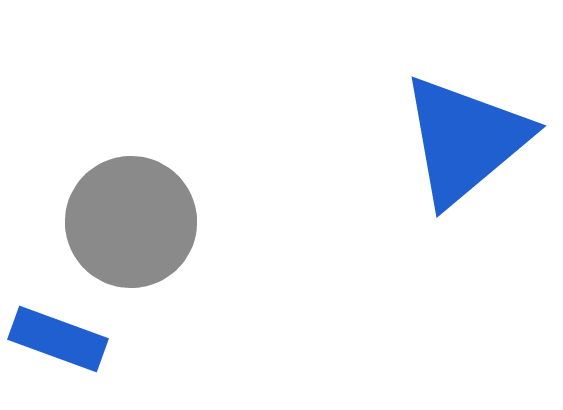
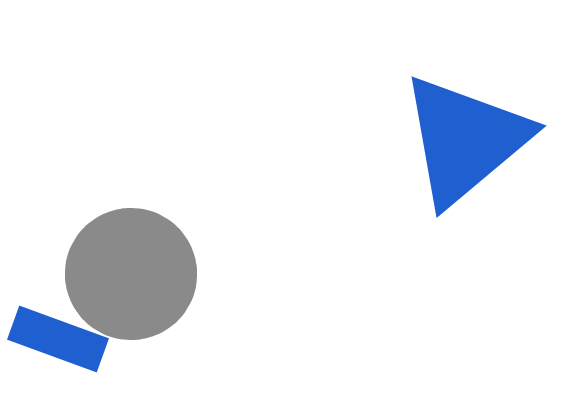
gray circle: moved 52 px down
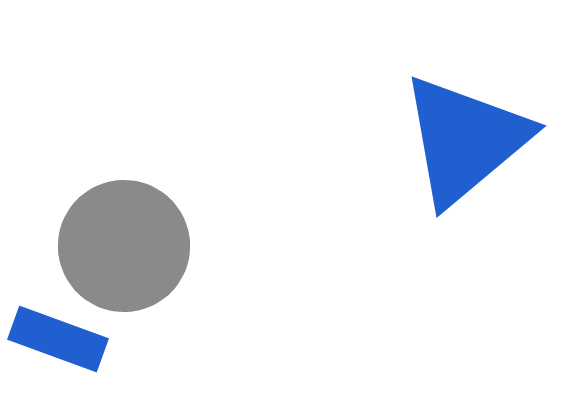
gray circle: moved 7 px left, 28 px up
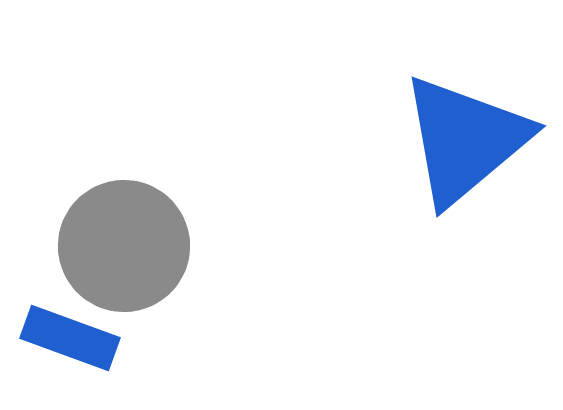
blue rectangle: moved 12 px right, 1 px up
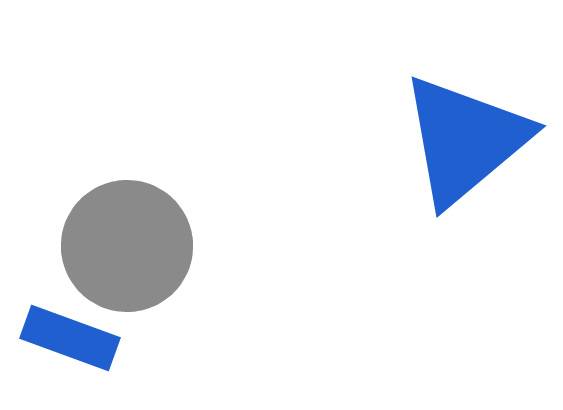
gray circle: moved 3 px right
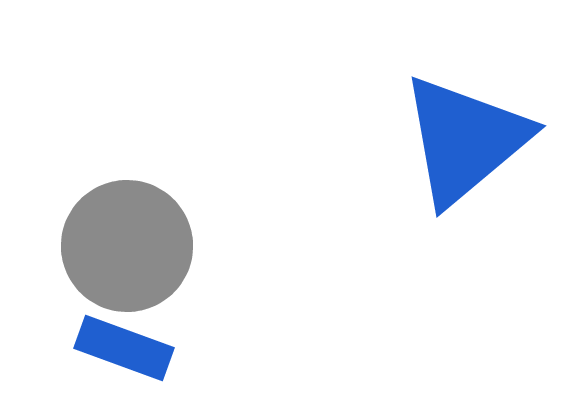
blue rectangle: moved 54 px right, 10 px down
